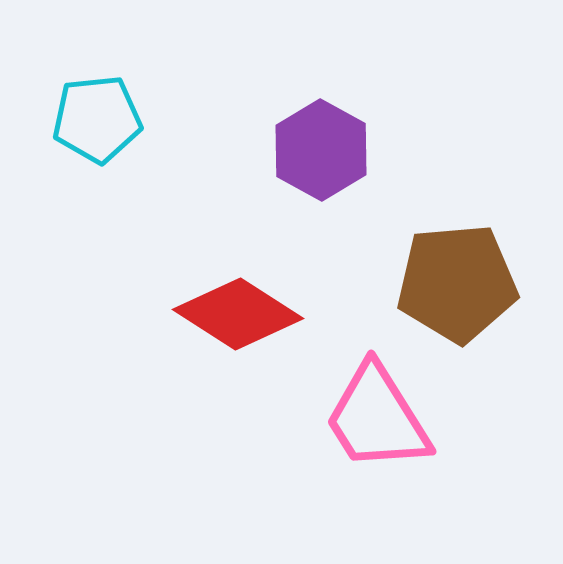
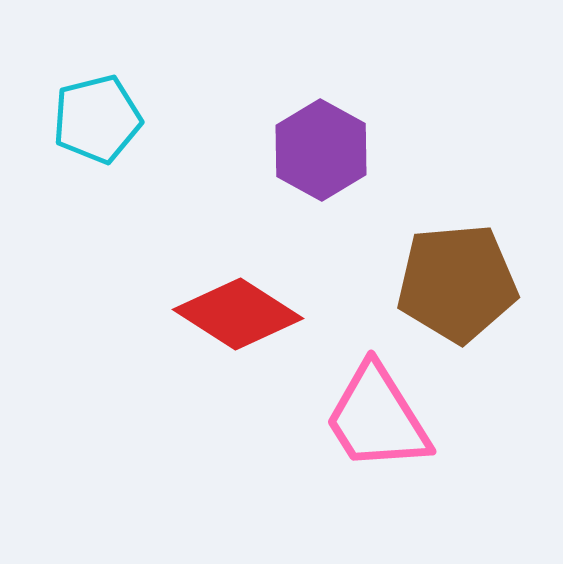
cyan pentagon: rotated 8 degrees counterclockwise
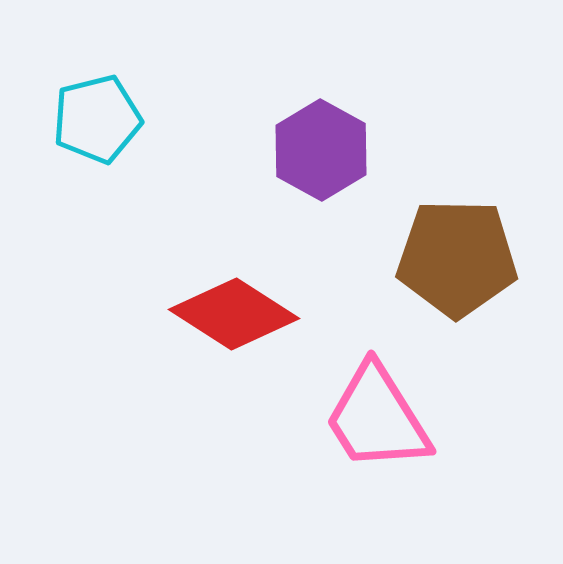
brown pentagon: moved 25 px up; rotated 6 degrees clockwise
red diamond: moved 4 px left
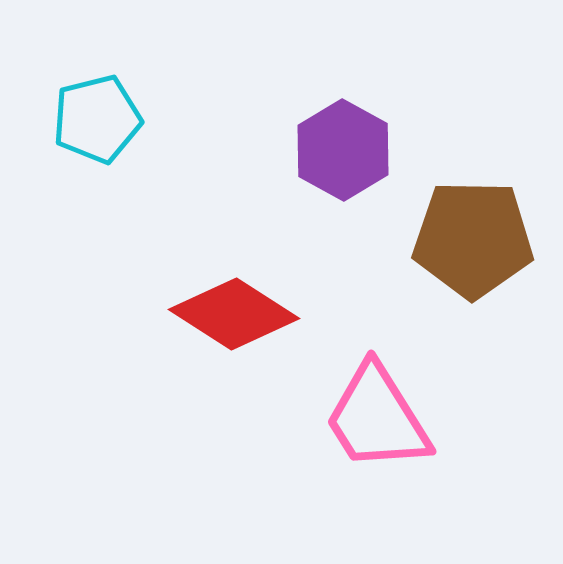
purple hexagon: moved 22 px right
brown pentagon: moved 16 px right, 19 px up
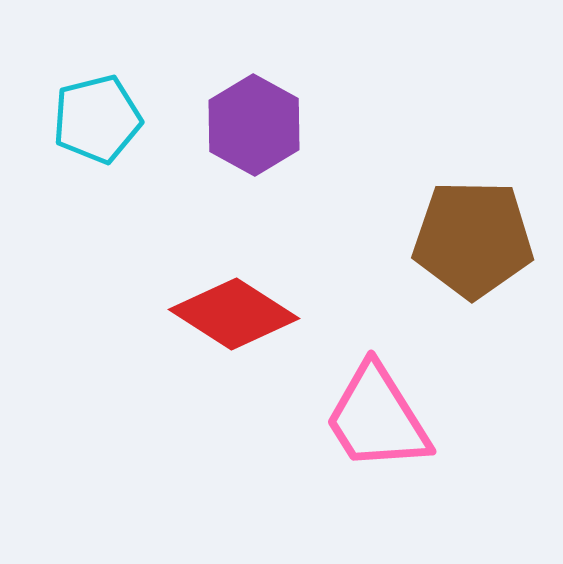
purple hexagon: moved 89 px left, 25 px up
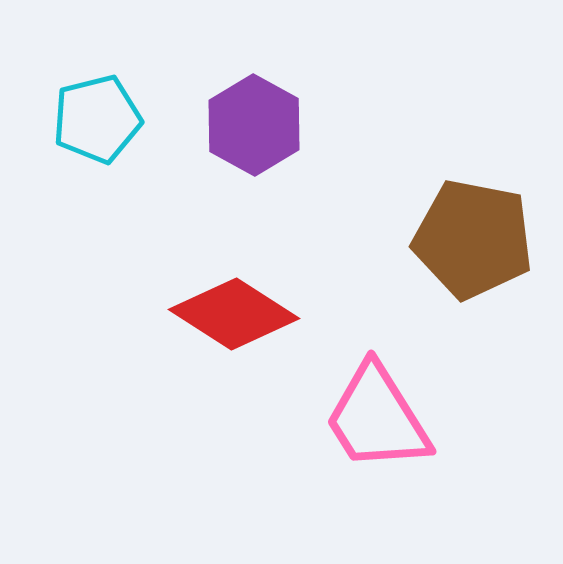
brown pentagon: rotated 10 degrees clockwise
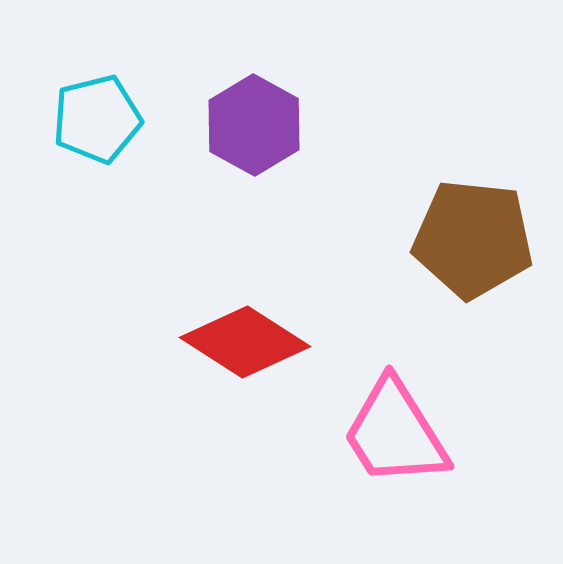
brown pentagon: rotated 5 degrees counterclockwise
red diamond: moved 11 px right, 28 px down
pink trapezoid: moved 18 px right, 15 px down
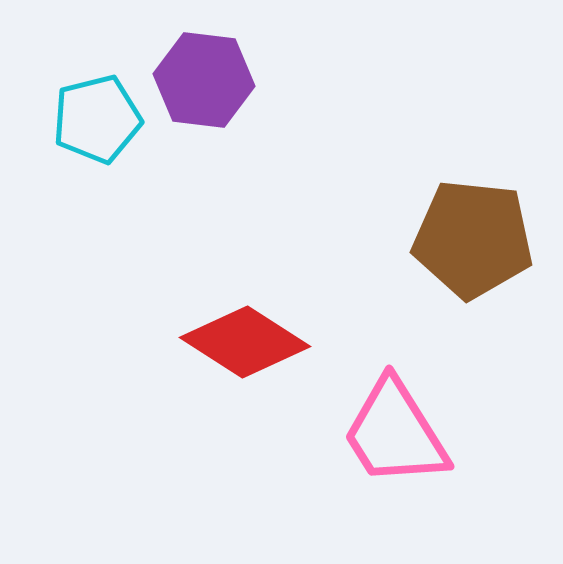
purple hexagon: moved 50 px left, 45 px up; rotated 22 degrees counterclockwise
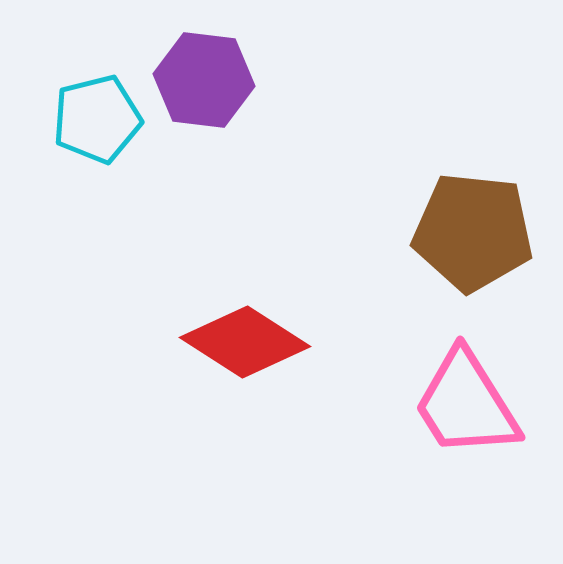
brown pentagon: moved 7 px up
pink trapezoid: moved 71 px right, 29 px up
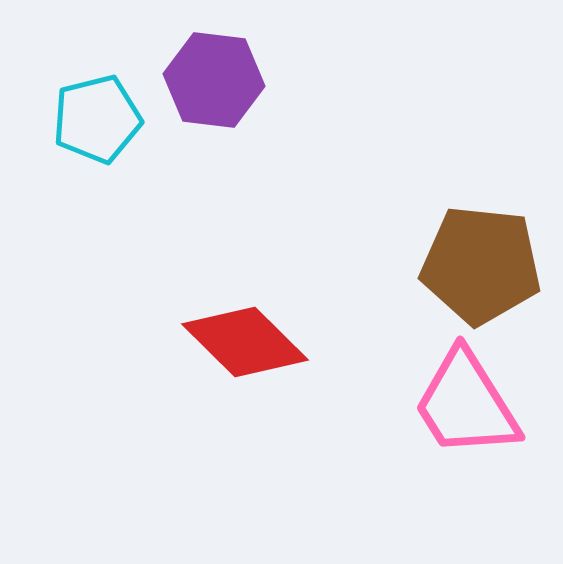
purple hexagon: moved 10 px right
brown pentagon: moved 8 px right, 33 px down
red diamond: rotated 12 degrees clockwise
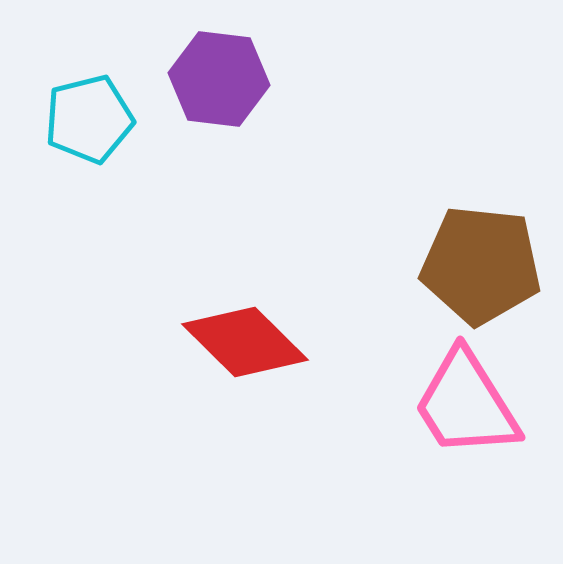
purple hexagon: moved 5 px right, 1 px up
cyan pentagon: moved 8 px left
